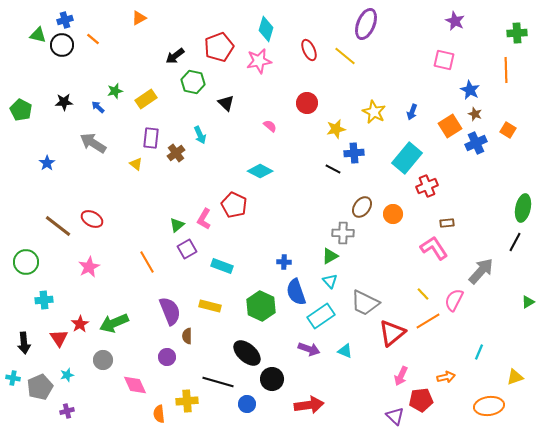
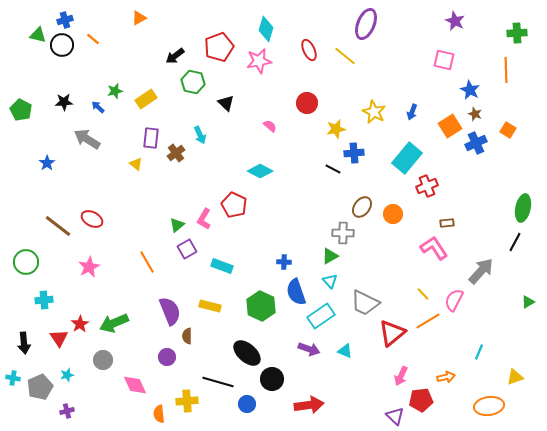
gray arrow at (93, 143): moved 6 px left, 4 px up
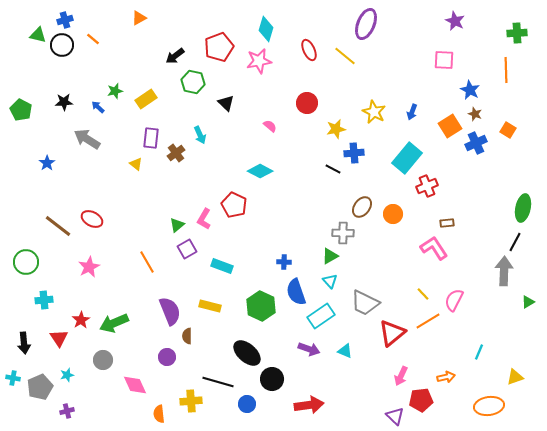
pink square at (444, 60): rotated 10 degrees counterclockwise
gray arrow at (481, 271): moved 23 px right; rotated 40 degrees counterclockwise
red star at (80, 324): moved 1 px right, 4 px up
yellow cross at (187, 401): moved 4 px right
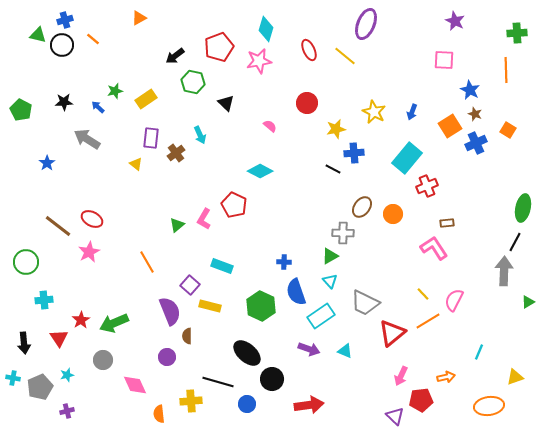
purple square at (187, 249): moved 3 px right, 36 px down; rotated 18 degrees counterclockwise
pink star at (89, 267): moved 15 px up
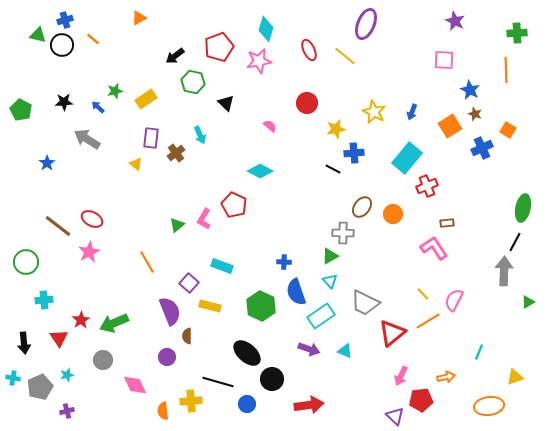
blue cross at (476, 143): moved 6 px right, 5 px down
purple square at (190, 285): moved 1 px left, 2 px up
orange semicircle at (159, 414): moved 4 px right, 3 px up
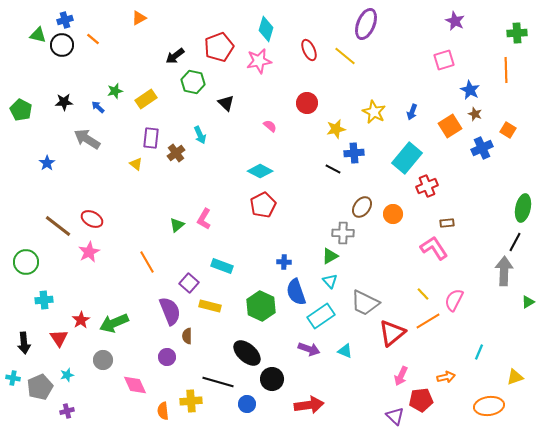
pink square at (444, 60): rotated 20 degrees counterclockwise
red pentagon at (234, 205): moved 29 px right; rotated 20 degrees clockwise
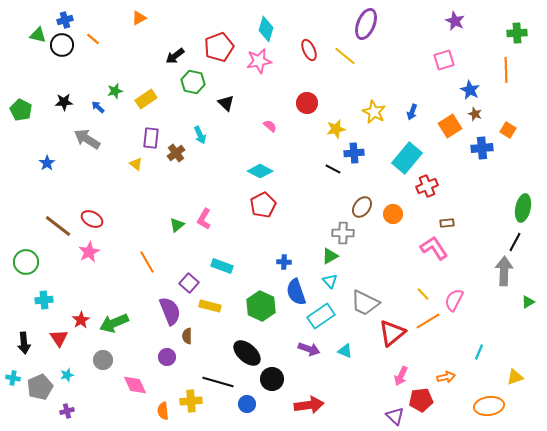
blue cross at (482, 148): rotated 20 degrees clockwise
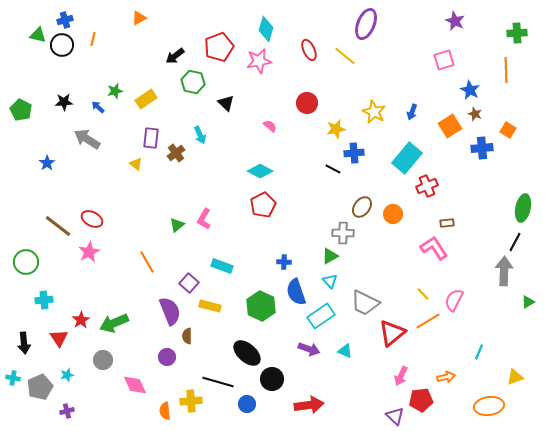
orange line at (93, 39): rotated 64 degrees clockwise
orange semicircle at (163, 411): moved 2 px right
